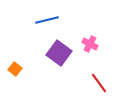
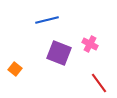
purple square: rotated 15 degrees counterclockwise
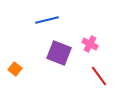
red line: moved 7 px up
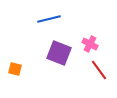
blue line: moved 2 px right, 1 px up
orange square: rotated 24 degrees counterclockwise
red line: moved 6 px up
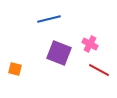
red line: rotated 25 degrees counterclockwise
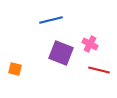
blue line: moved 2 px right, 1 px down
purple square: moved 2 px right
red line: rotated 15 degrees counterclockwise
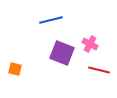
purple square: moved 1 px right
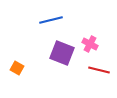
orange square: moved 2 px right, 1 px up; rotated 16 degrees clockwise
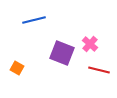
blue line: moved 17 px left
pink cross: rotated 14 degrees clockwise
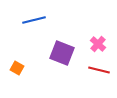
pink cross: moved 8 px right
